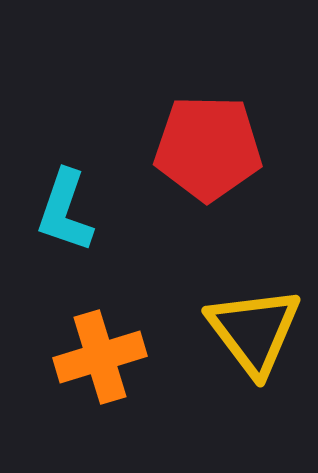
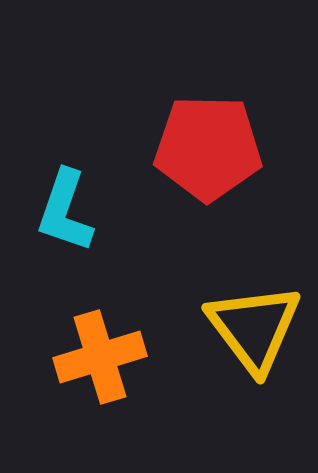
yellow triangle: moved 3 px up
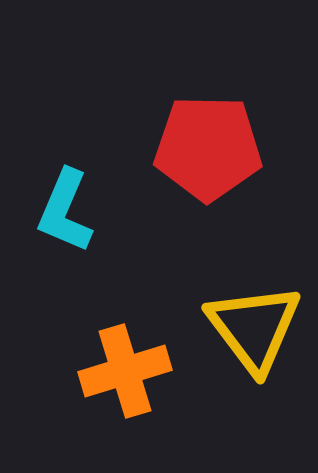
cyan L-shape: rotated 4 degrees clockwise
orange cross: moved 25 px right, 14 px down
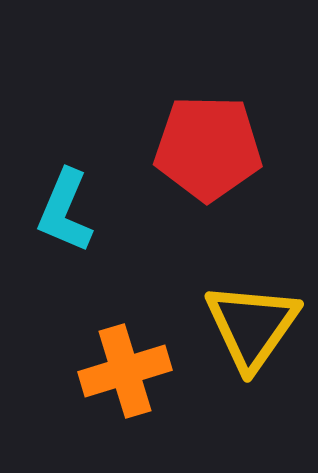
yellow triangle: moved 2 px left, 2 px up; rotated 12 degrees clockwise
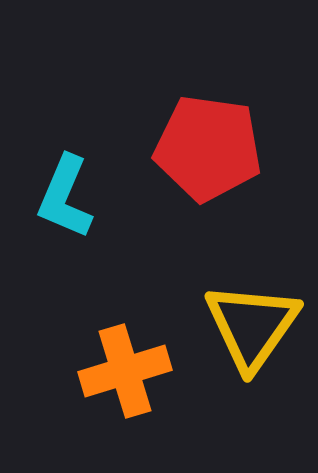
red pentagon: rotated 7 degrees clockwise
cyan L-shape: moved 14 px up
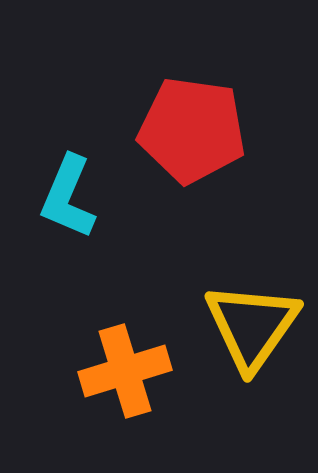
red pentagon: moved 16 px left, 18 px up
cyan L-shape: moved 3 px right
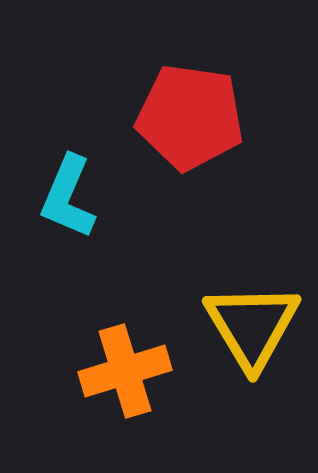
red pentagon: moved 2 px left, 13 px up
yellow triangle: rotated 6 degrees counterclockwise
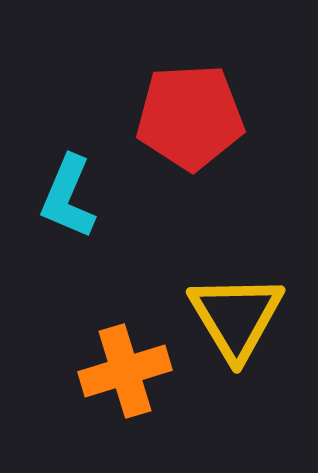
red pentagon: rotated 11 degrees counterclockwise
yellow triangle: moved 16 px left, 9 px up
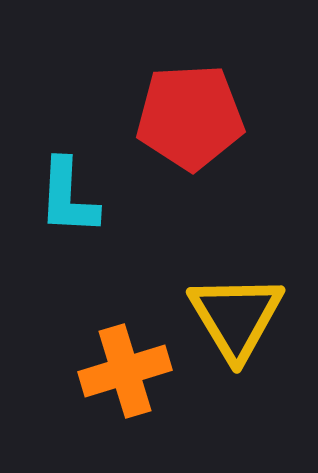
cyan L-shape: rotated 20 degrees counterclockwise
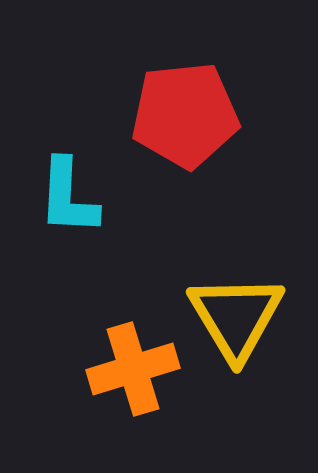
red pentagon: moved 5 px left, 2 px up; rotated 3 degrees counterclockwise
orange cross: moved 8 px right, 2 px up
